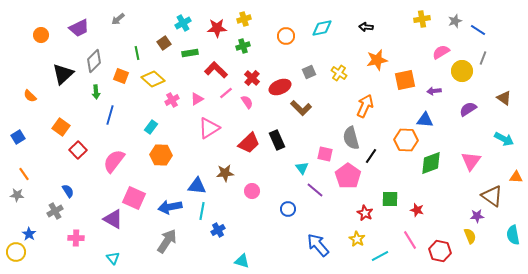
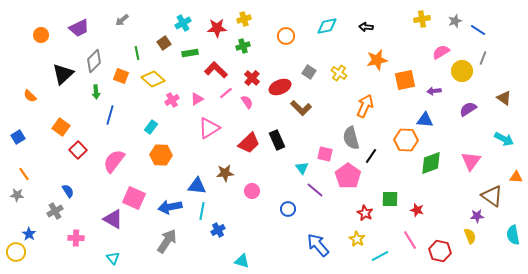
gray arrow at (118, 19): moved 4 px right, 1 px down
cyan diamond at (322, 28): moved 5 px right, 2 px up
gray square at (309, 72): rotated 32 degrees counterclockwise
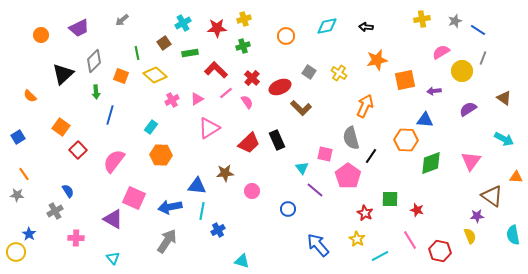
yellow diamond at (153, 79): moved 2 px right, 4 px up
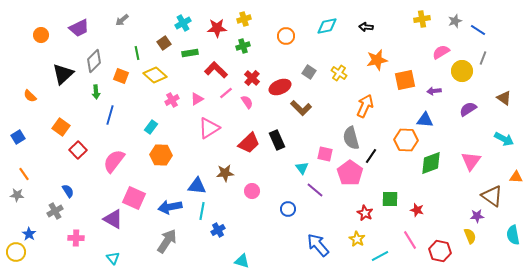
pink pentagon at (348, 176): moved 2 px right, 3 px up
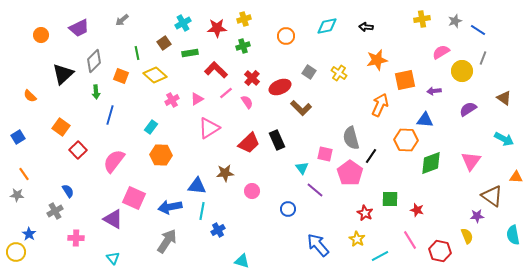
orange arrow at (365, 106): moved 15 px right, 1 px up
yellow semicircle at (470, 236): moved 3 px left
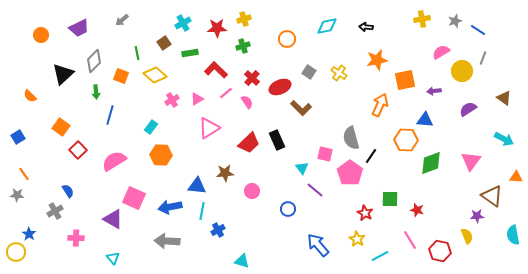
orange circle at (286, 36): moved 1 px right, 3 px down
pink semicircle at (114, 161): rotated 20 degrees clockwise
gray arrow at (167, 241): rotated 120 degrees counterclockwise
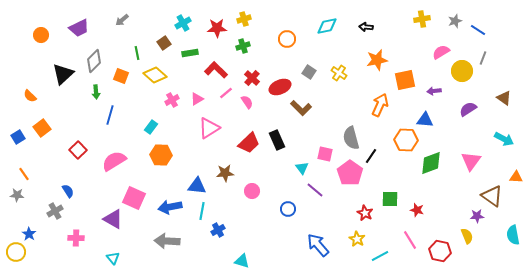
orange square at (61, 127): moved 19 px left, 1 px down; rotated 18 degrees clockwise
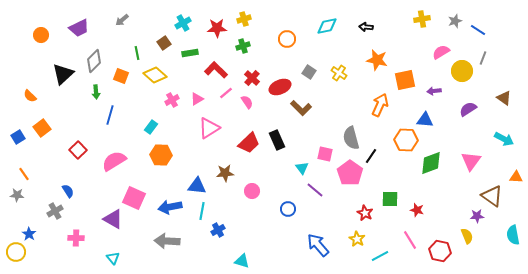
orange star at (377, 60): rotated 25 degrees clockwise
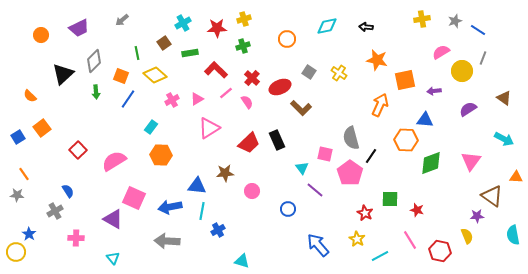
blue line at (110, 115): moved 18 px right, 16 px up; rotated 18 degrees clockwise
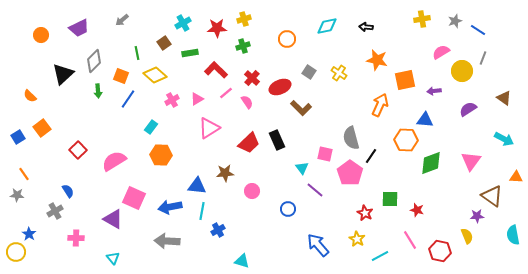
green arrow at (96, 92): moved 2 px right, 1 px up
